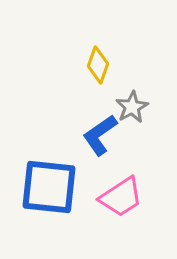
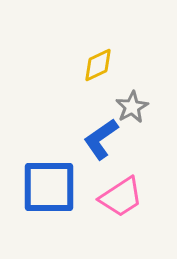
yellow diamond: rotated 45 degrees clockwise
blue L-shape: moved 1 px right, 4 px down
blue square: rotated 6 degrees counterclockwise
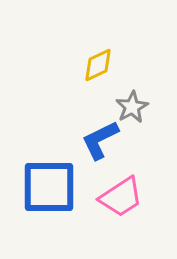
blue L-shape: moved 1 px left, 1 px down; rotated 9 degrees clockwise
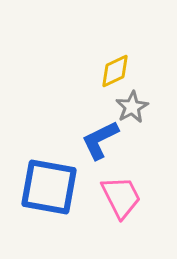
yellow diamond: moved 17 px right, 6 px down
blue square: rotated 10 degrees clockwise
pink trapezoid: rotated 84 degrees counterclockwise
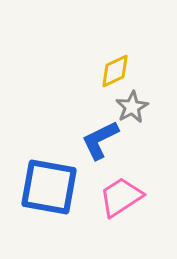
pink trapezoid: rotated 96 degrees counterclockwise
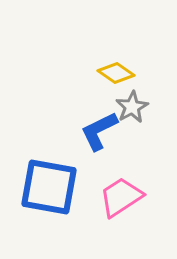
yellow diamond: moved 1 px right, 2 px down; rotated 60 degrees clockwise
blue L-shape: moved 1 px left, 9 px up
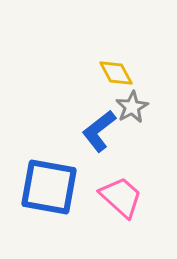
yellow diamond: rotated 27 degrees clockwise
blue L-shape: rotated 12 degrees counterclockwise
pink trapezoid: rotated 75 degrees clockwise
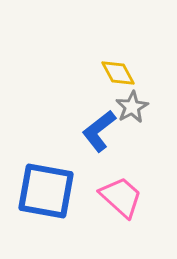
yellow diamond: moved 2 px right
blue square: moved 3 px left, 4 px down
